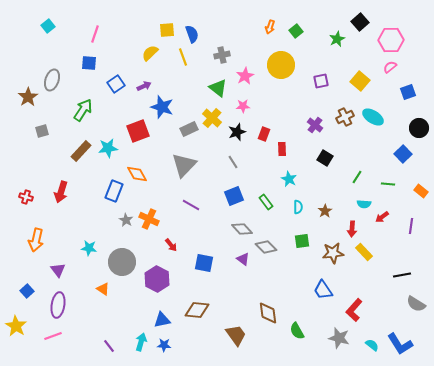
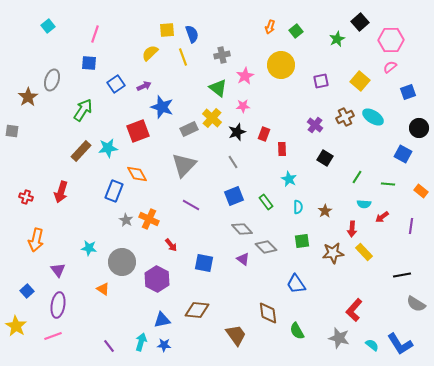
gray square at (42, 131): moved 30 px left; rotated 24 degrees clockwise
blue square at (403, 154): rotated 18 degrees counterclockwise
blue trapezoid at (323, 290): moved 27 px left, 6 px up
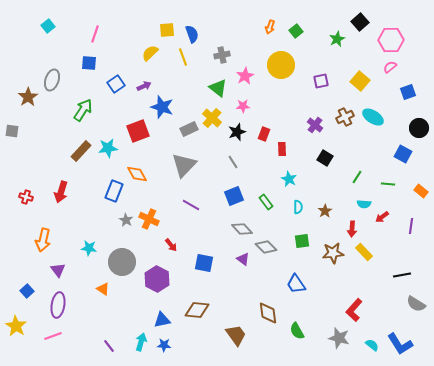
orange arrow at (36, 240): moved 7 px right
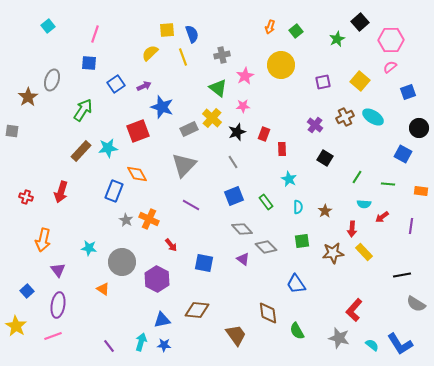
purple square at (321, 81): moved 2 px right, 1 px down
orange rectangle at (421, 191): rotated 32 degrees counterclockwise
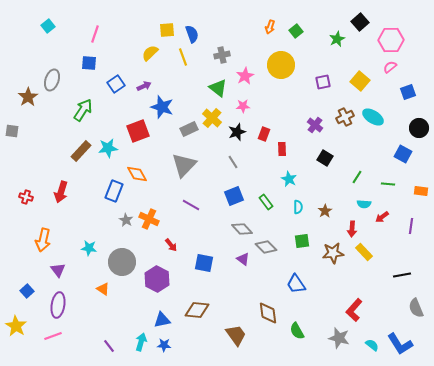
gray semicircle at (416, 304): moved 4 px down; rotated 36 degrees clockwise
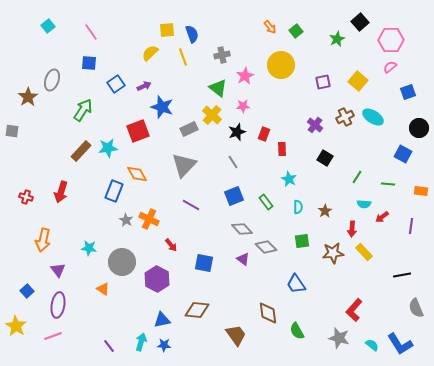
orange arrow at (270, 27): rotated 56 degrees counterclockwise
pink line at (95, 34): moved 4 px left, 2 px up; rotated 54 degrees counterclockwise
yellow square at (360, 81): moved 2 px left
yellow cross at (212, 118): moved 3 px up
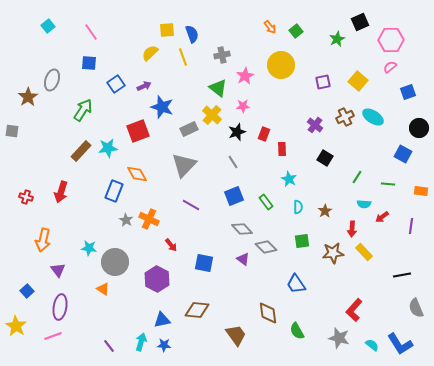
black square at (360, 22): rotated 18 degrees clockwise
gray circle at (122, 262): moved 7 px left
purple ellipse at (58, 305): moved 2 px right, 2 px down
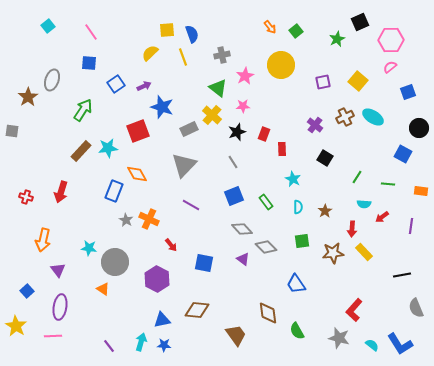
cyan star at (289, 179): moved 4 px right
pink line at (53, 336): rotated 18 degrees clockwise
